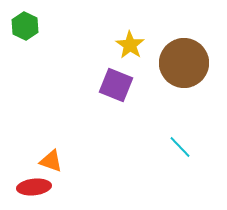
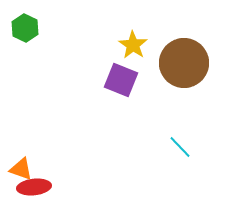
green hexagon: moved 2 px down
yellow star: moved 3 px right
purple square: moved 5 px right, 5 px up
orange triangle: moved 30 px left, 8 px down
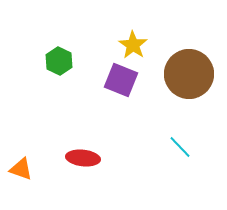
green hexagon: moved 34 px right, 33 px down
brown circle: moved 5 px right, 11 px down
red ellipse: moved 49 px right, 29 px up; rotated 12 degrees clockwise
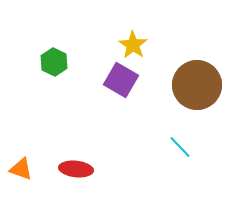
green hexagon: moved 5 px left, 1 px down
brown circle: moved 8 px right, 11 px down
purple square: rotated 8 degrees clockwise
red ellipse: moved 7 px left, 11 px down
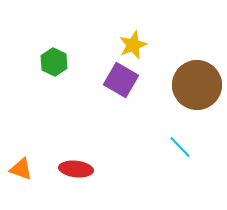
yellow star: rotated 16 degrees clockwise
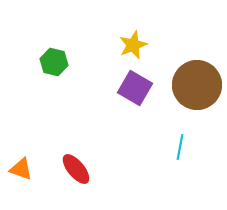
green hexagon: rotated 12 degrees counterclockwise
purple square: moved 14 px right, 8 px down
cyan line: rotated 55 degrees clockwise
red ellipse: rotated 44 degrees clockwise
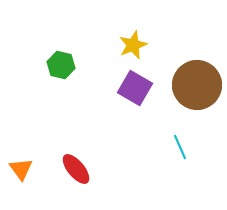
green hexagon: moved 7 px right, 3 px down
cyan line: rotated 35 degrees counterclockwise
orange triangle: rotated 35 degrees clockwise
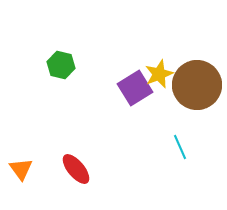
yellow star: moved 26 px right, 29 px down
purple square: rotated 28 degrees clockwise
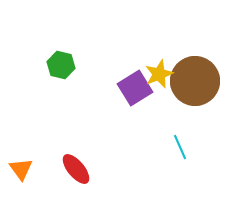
brown circle: moved 2 px left, 4 px up
